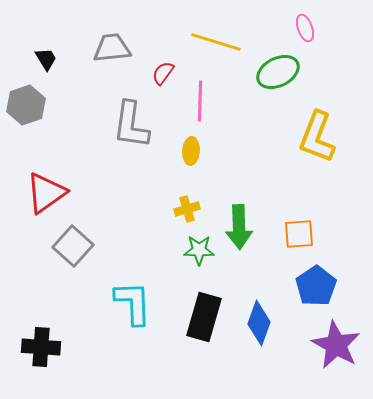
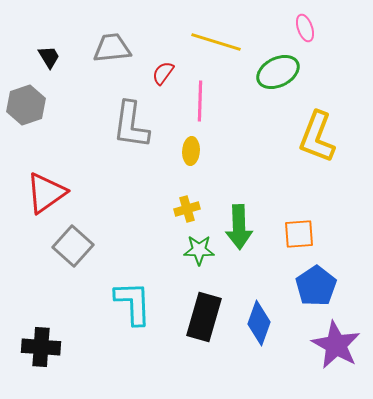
black trapezoid: moved 3 px right, 2 px up
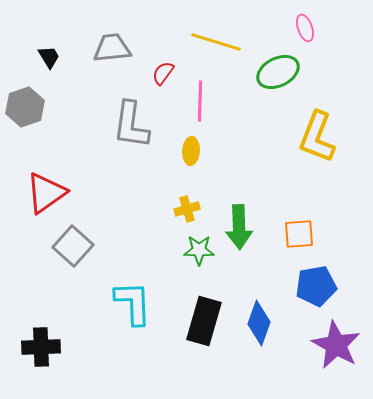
gray hexagon: moved 1 px left, 2 px down
blue pentagon: rotated 24 degrees clockwise
black rectangle: moved 4 px down
black cross: rotated 6 degrees counterclockwise
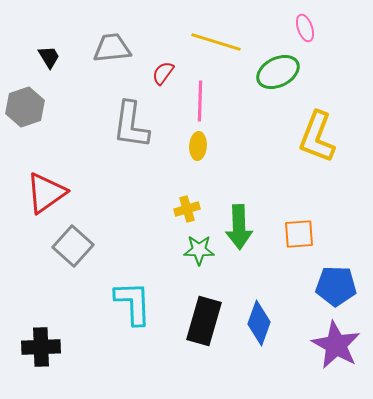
yellow ellipse: moved 7 px right, 5 px up
blue pentagon: moved 20 px right; rotated 12 degrees clockwise
